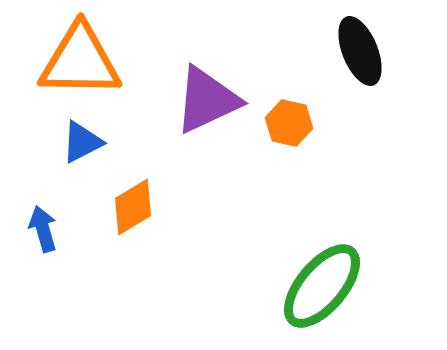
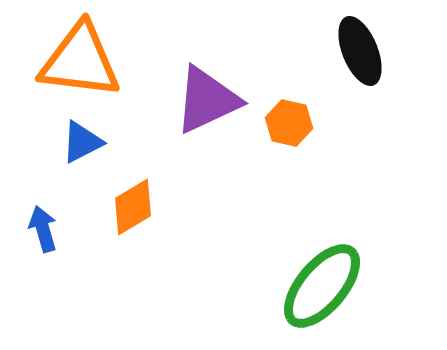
orange triangle: rotated 6 degrees clockwise
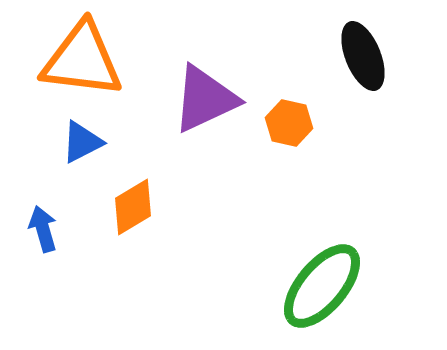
black ellipse: moved 3 px right, 5 px down
orange triangle: moved 2 px right, 1 px up
purple triangle: moved 2 px left, 1 px up
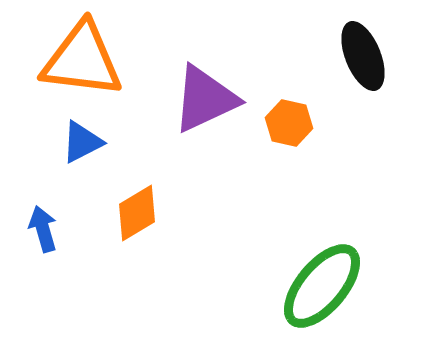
orange diamond: moved 4 px right, 6 px down
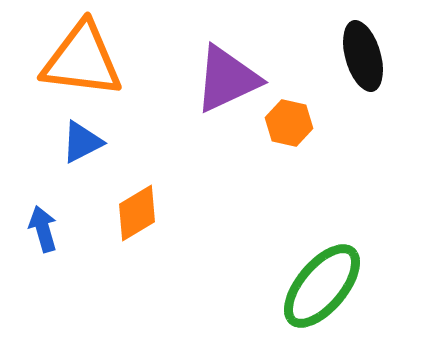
black ellipse: rotated 6 degrees clockwise
purple triangle: moved 22 px right, 20 px up
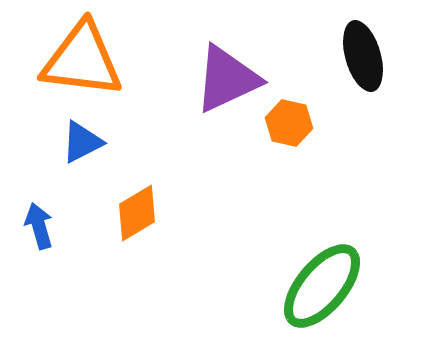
blue arrow: moved 4 px left, 3 px up
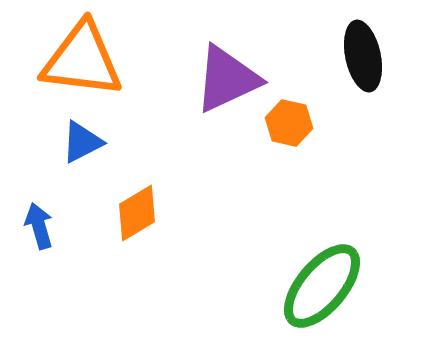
black ellipse: rotated 4 degrees clockwise
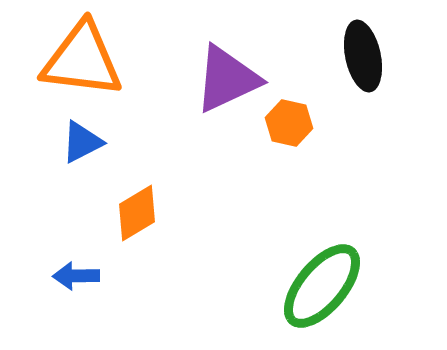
blue arrow: moved 37 px right, 50 px down; rotated 75 degrees counterclockwise
